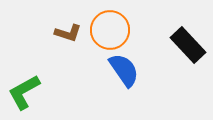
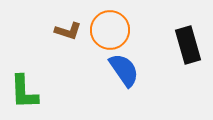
brown L-shape: moved 2 px up
black rectangle: rotated 27 degrees clockwise
green L-shape: rotated 63 degrees counterclockwise
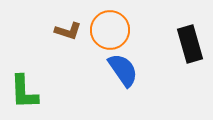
black rectangle: moved 2 px right, 1 px up
blue semicircle: moved 1 px left
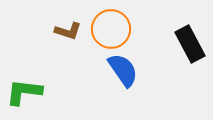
orange circle: moved 1 px right, 1 px up
black rectangle: rotated 12 degrees counterclockwise
green L-shape: rotated 99 degrees clockwise
